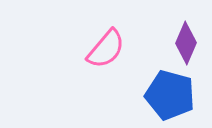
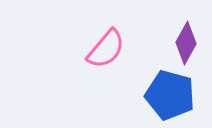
purple diamond: rotated 6 degrees clockwise
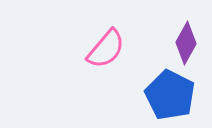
blue pentagon: rotated 12 degrees clockwise
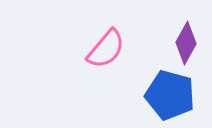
blue pentagon: rotated 12 degrees counterclockwise
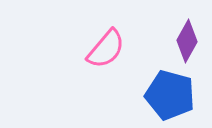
purple diamond: moved 1 px right, 2 px up
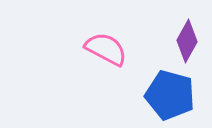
pink semicircle: rotated 102 degrees counterclockwise
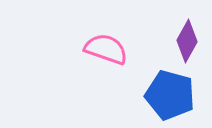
pink semicircle: rotated 9 degrees counterclockwise
